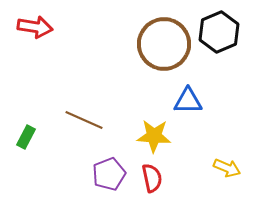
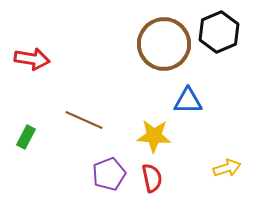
red arrow: moved 3 px left, 32 px down
yellow arrow: rotated 40 degrees counterclockwise
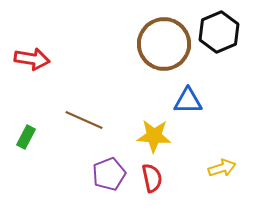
yellow arrow: moved 5 px left
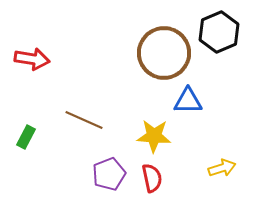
brown circle: moved 9 px down
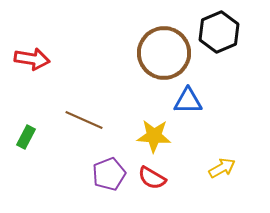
yellow arrow: rotated 12 degrees counterclockwise
red semicircle: rotated 132 degrees clockwise
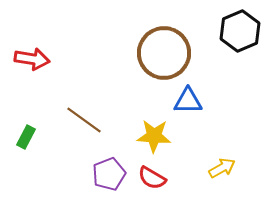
black hexagon: moved 21 px right, 1 px up
brown line: rotated 12 degrees clockwise
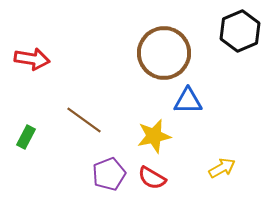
yellow star: rotated 16 degrees counterclockwise
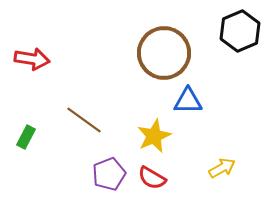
yellow star: rotated 12 degrees counterclockwise
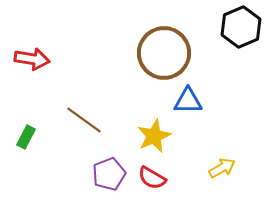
black hexagon: moved 1 px right, 4 px up
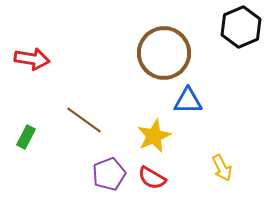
yellow arrow: rotated 92 degrees clockwise
